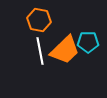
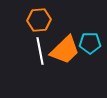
orange hexagon: rotated 15 degrees counterclockwise
cyan pentagon: moved 2 px right, 1 px down
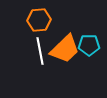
cyan pentagon: moved 1 px left, 2 px down
orange trapezoid: moved 1 px up
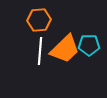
white line: rotated 16 degrees clockwise
